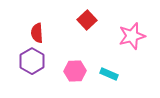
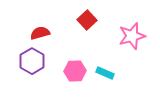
red semicircle: moved 3 px right; rotated 78 degrees clockwise
cyan rectangle: moved 4 px left, 1 px up
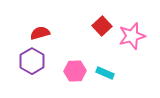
red square: moved 15 px right, 6 px down
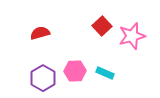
purple hexagon: moved 11 px right, 17 px down
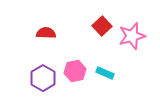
red semicircle: moved 6 px right; rotated 18 degrees clockwise
pink hexagon: rotated 10 degrees counterclockwise
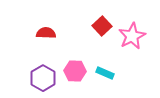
pink star: rotated 12 degrees counterclockwise
pink hexagon: rotated 15 degrees clockwise
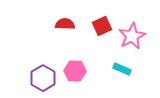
red square: rotated 18 degrees clockwise
red semicircle: moved 19 px right, 9 px up
cyan rectangle: moved 17 px right, 4 px up
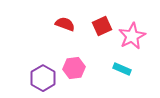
red semicircle: rotated 18 degrees clockwise
pink hexagon: moved 1 px left, 3 px up; rotated 10 degrees counterclockwise
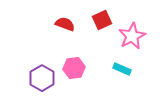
red square: moved 6 px up
purple hexagon: moved 1 px left
